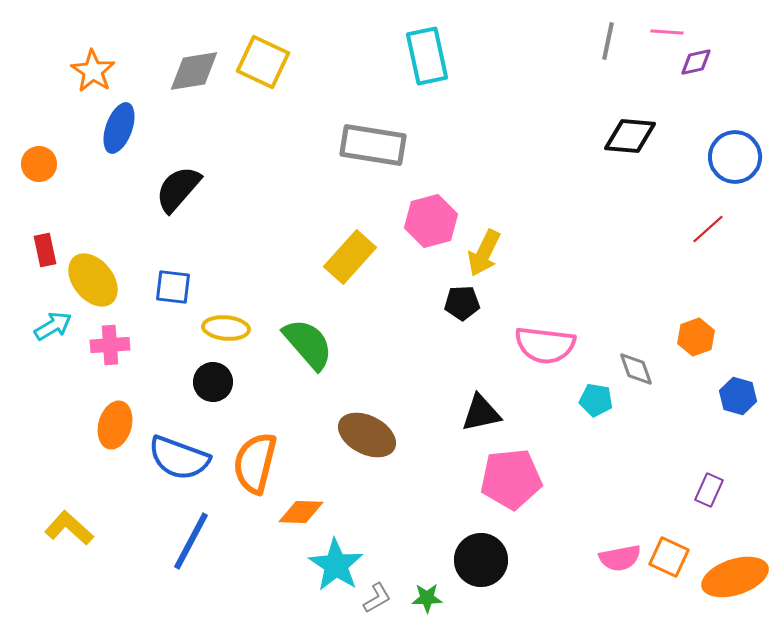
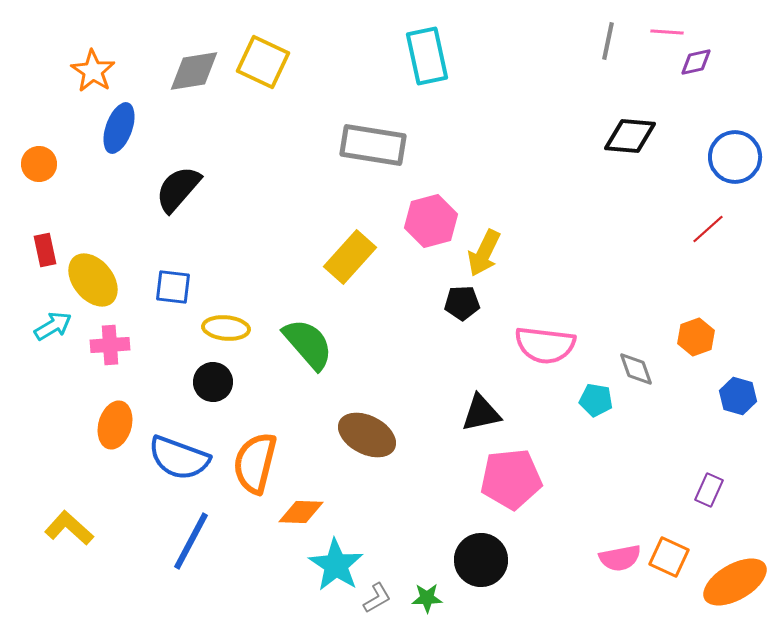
orange ellipse at (735, 577): moved 5 px down; rotated 12 degrees counterclockwise
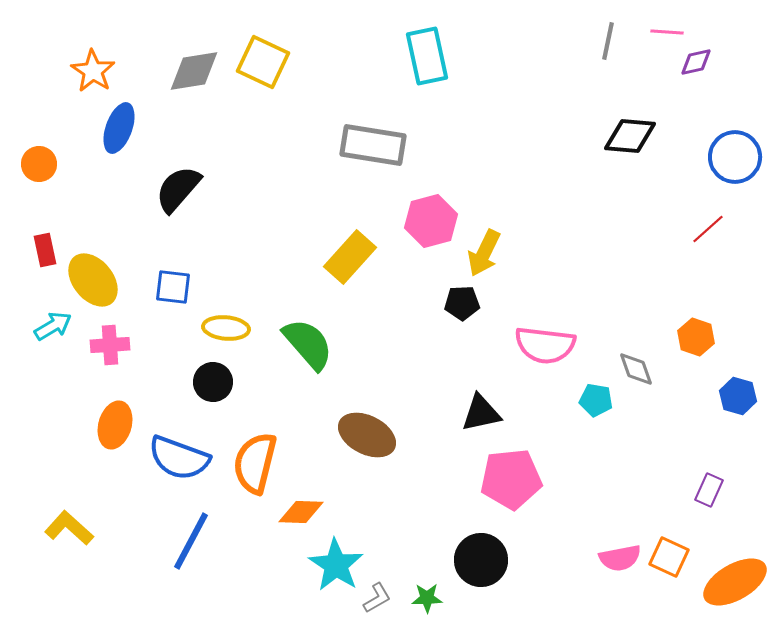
orange hexagon at (696, 337): rotated 21 degrees counterclockwise
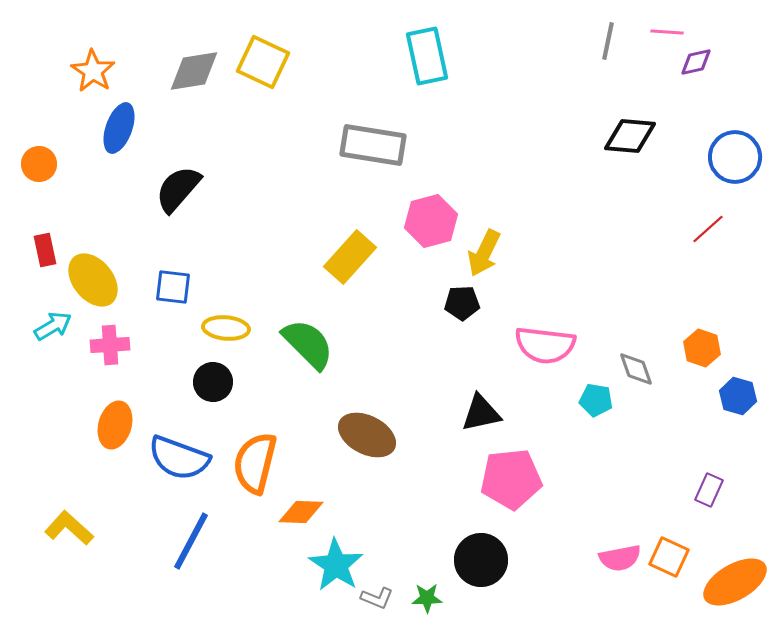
orange hexagon at (696, 337): moved 6 px right, 11 px down
green semicircle at (308, 344): rotated 4 degrees counterclockwise
gray L-shape at (377, 598): rotated 52 degrees clockwise
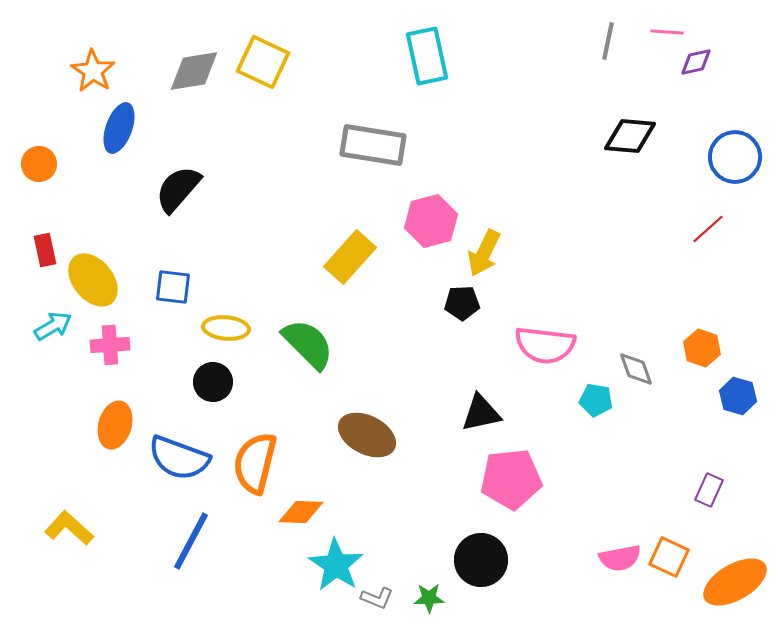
green star at (427, 598): moved 2 px right
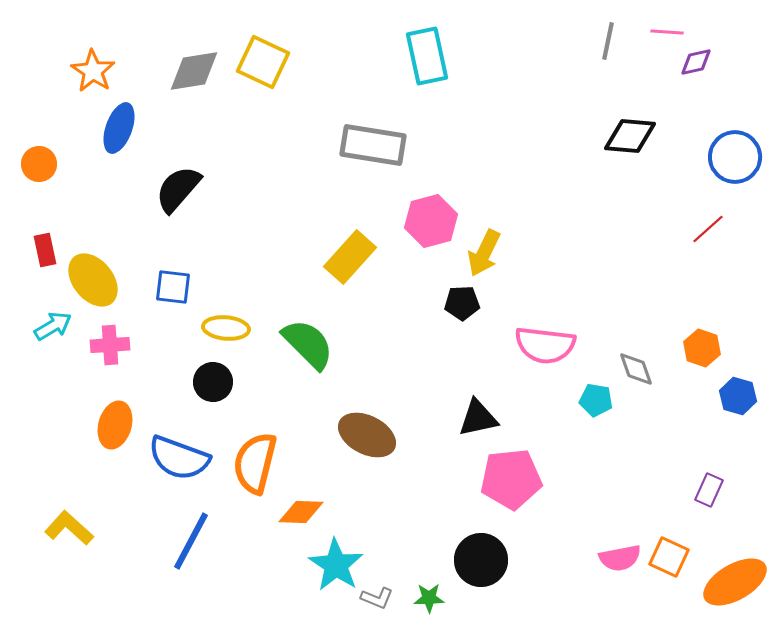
black triangle at (481, 413): moved 3 px left, 5 px down
